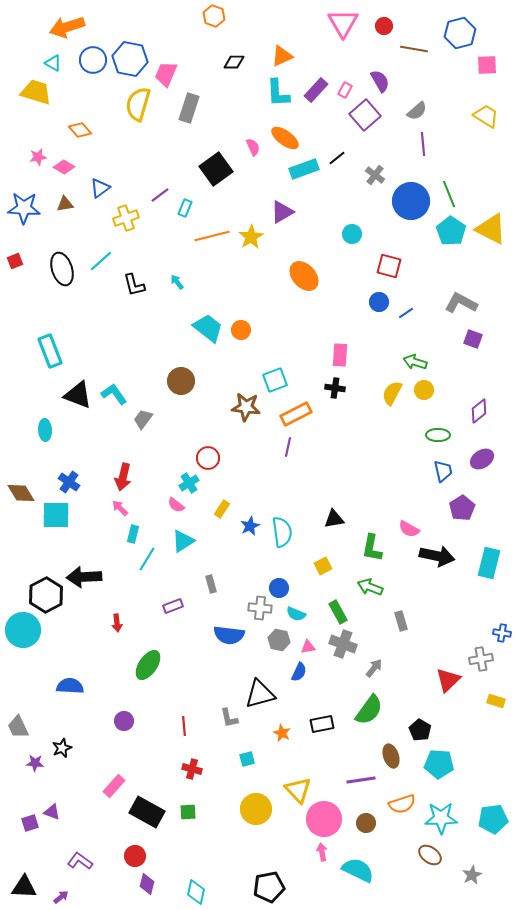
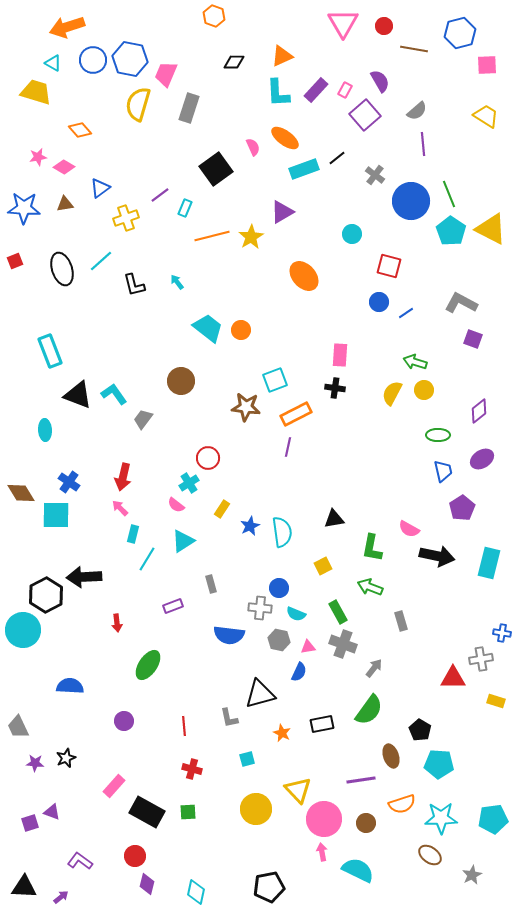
red triangle at (448, 680): moved 5 px right, 2 px up; rotated 44 degrees clockwise
black star at (62, 748): moved 4 px right, 10 px down
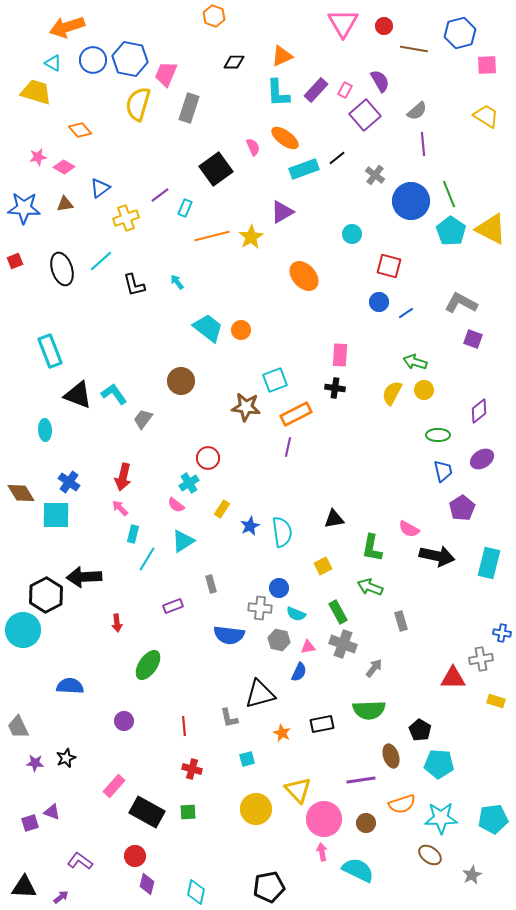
green semicircle at (369, 710): rotated 52 degrees clockwise
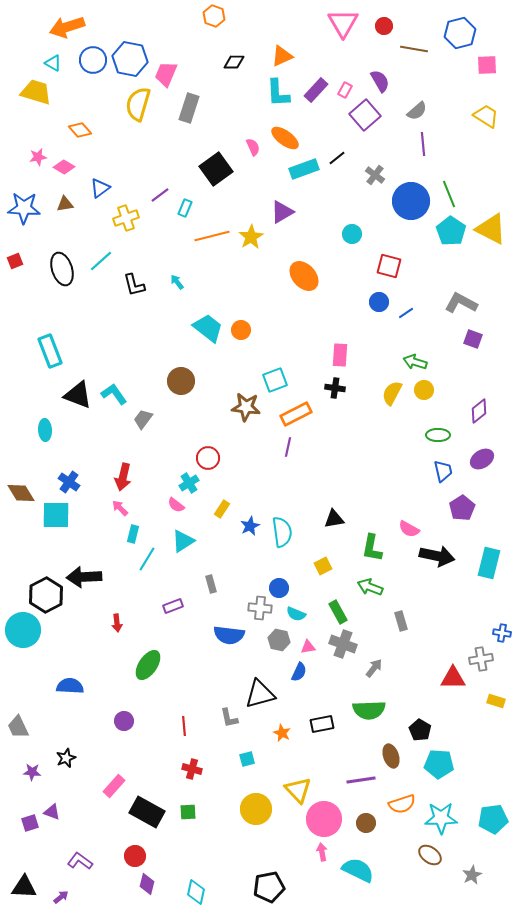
purple star at (35, 763): moved 3 px left, 9 px down
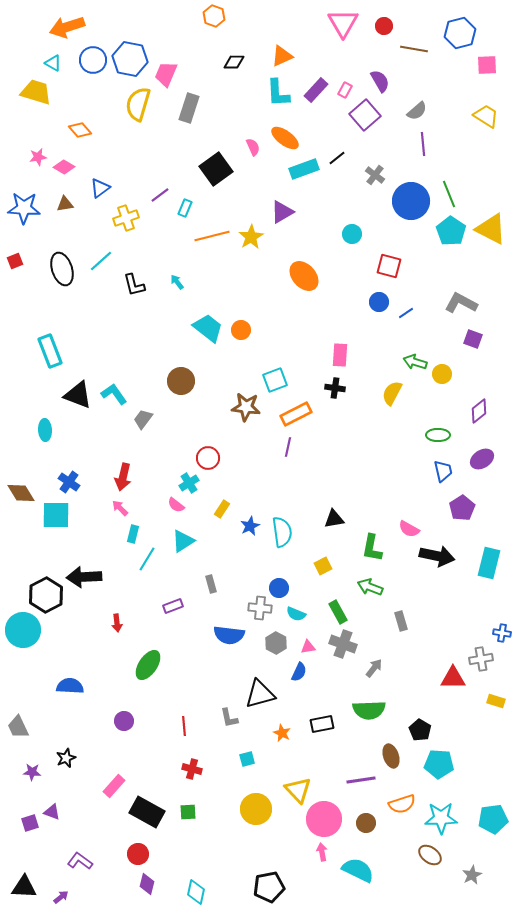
yellow circle at (424, 390): moved 18 px right, 16 px up
gray hexagon at (279, 640): moved 3 px left, 3 px down; rotated 15 degrees clockwise
red circle at (135, 856): moved 3 px right, 2 px up
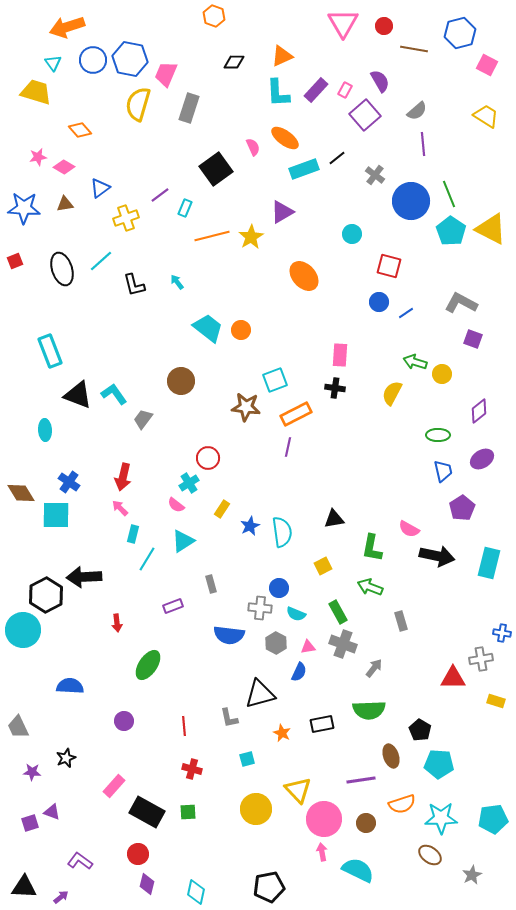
cyan triangle at (53, 63): rotated 24 degrees clockwise
pink square at (487, 65): rotated 30 degrees clockwise
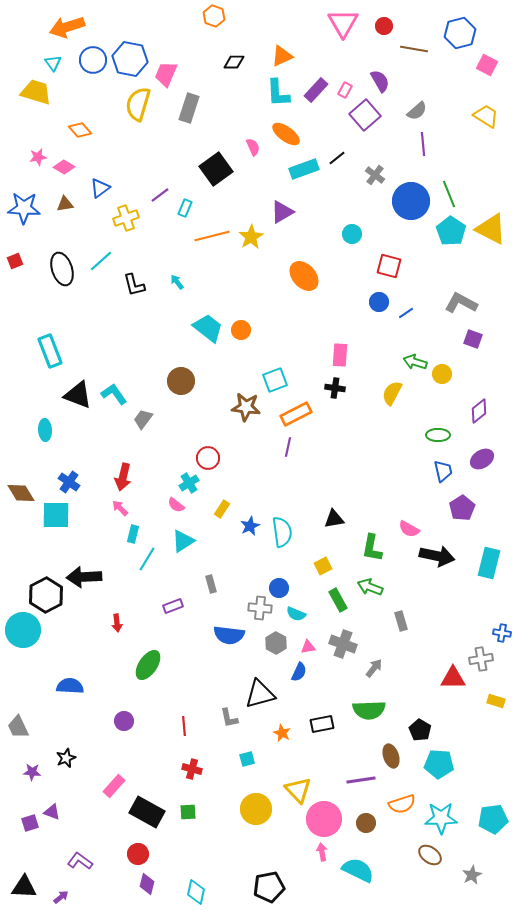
orange ellipse at (285, 138): moved 1 px right, 4 px up
green rectangle at (338, 612): moved 12 px up
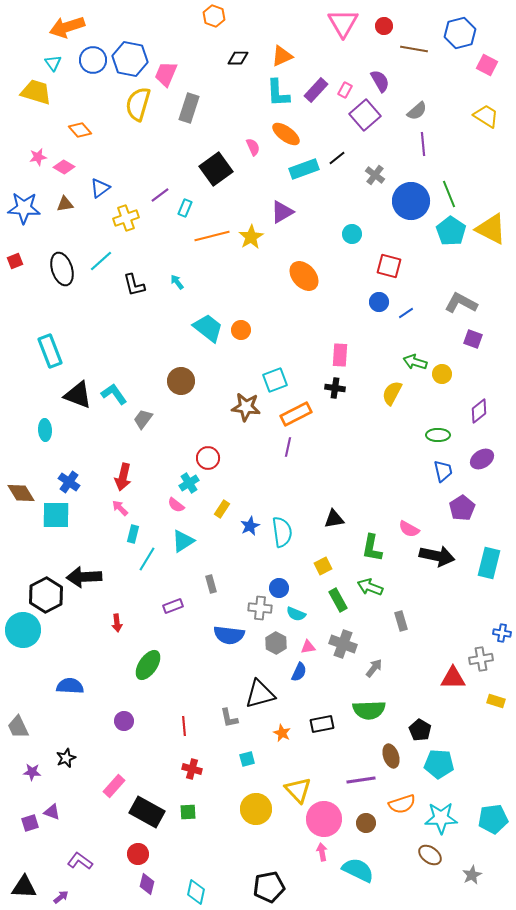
black diamond at (234, 62): moved 4 px right, 4 px up
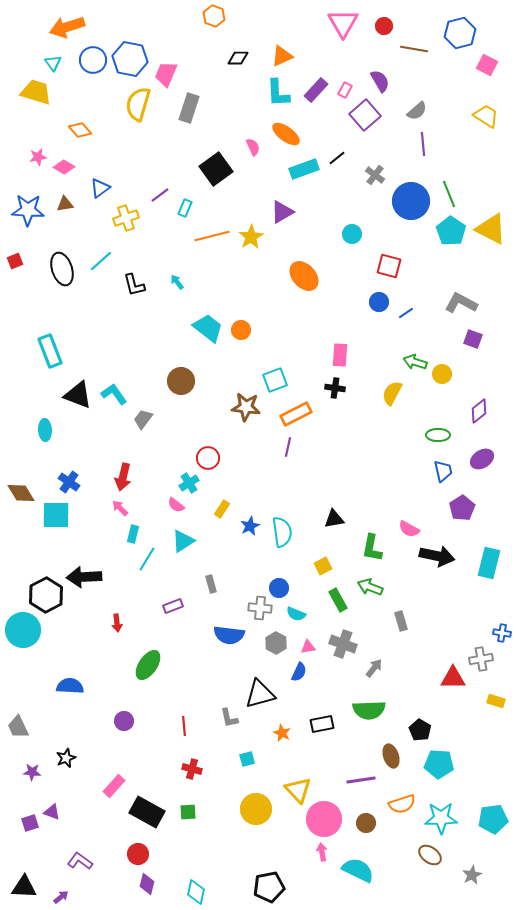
blue star at (24, 208): moved 4 px right, 2 px down
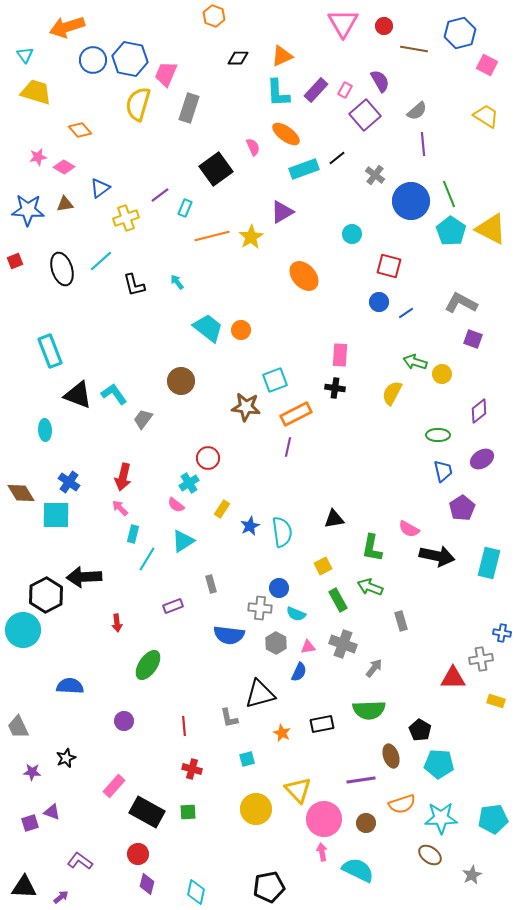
cyan triangle at (53, 63): moved 28 px left, 8 px up
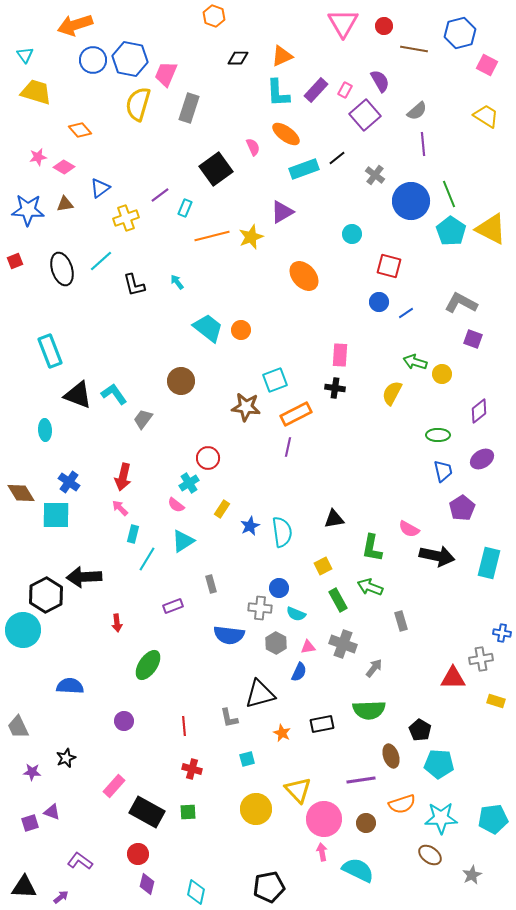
orange arrow at (67, 27): moved 8 px right, 2 px up
yellow star at (251, 237): rotated 10 degrees clockwise
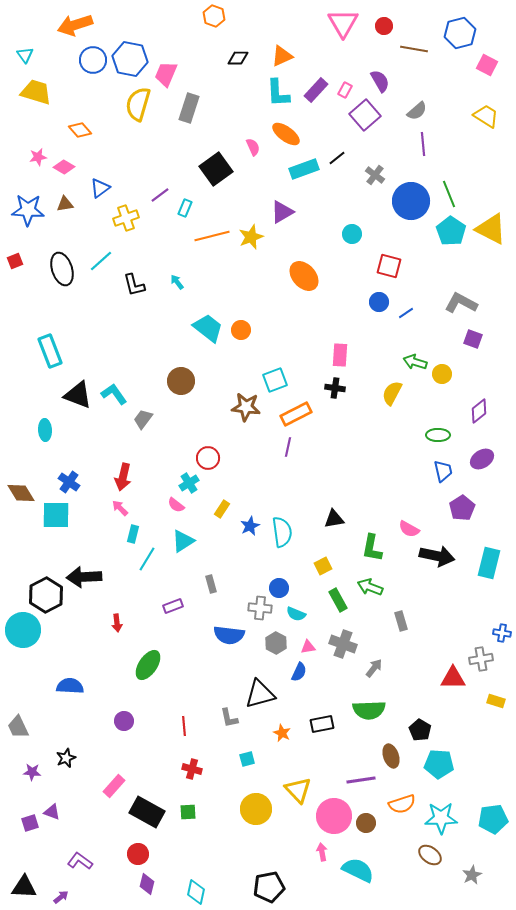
pink circle at (324, 819): moved 10 px right, 3 px up
